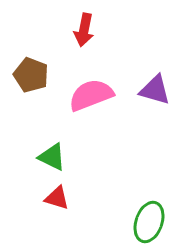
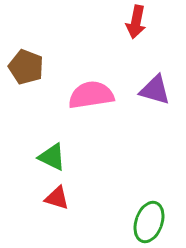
red arrow: moved 52 px right, 8 px up
brown pentagon: moved 5 px left, 8 px up
pink semicircle: rotated 12 degrees clockwise
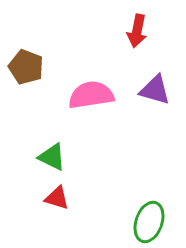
red arrow: moved 1 px right, 9 px down
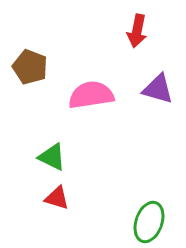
brown pentagon: moved 4 px right
purple triangle: moved 3 px right, 1 px up
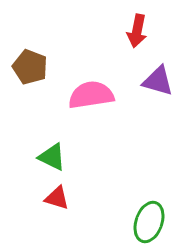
purple triangle: moved 8 px up
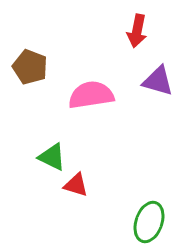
red triangle: moved 19 px right, 13 px up
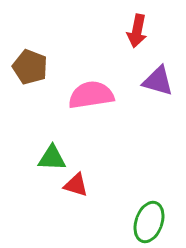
green triangle: moved 1 px down; rotated 24 degrees counterclockwise
